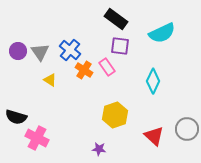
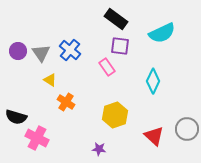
gray triangle: moved 1 px right, 1 px down
orange cross: moved 18 px left, 32 px down
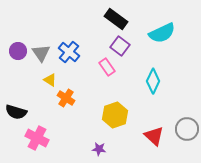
purple square: rotated 30 degrees clockwise
blue cross: moved 1 px left, 2 px down
orange cross: moved 4 px up
black semicircle: moved 5 px up
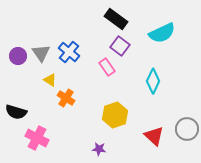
purple circle: moved 5 px down
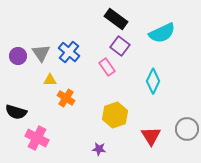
yellow triangle: rotated 32 degrees counterclockwise
red triangle: moved 3 px left; rotated 15 degrees clockwise
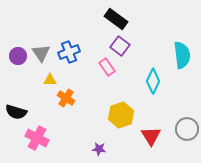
cyan semicircle: moved 20 px right, 22 px down; rotated 72 degrees counterclockwise
blue cross: rotated 30 degrees clockwise
yellow hexagon: moved 6 px right
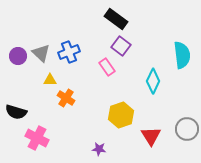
purple square: moved 1 px right
gray triangle: rotated 12 degrees counterclockwise
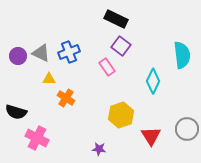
black rectangle: rotated 10 degrees counterclockwise
gray triangle: rotated 18 degrees counterclockwise
yellow triangle: moved 1 px left, 1 px up
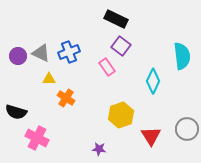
cyan semicircle: moved 1 px down
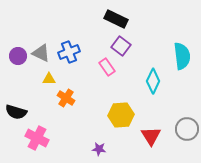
yellow hexagon: rotated 15 degrees clockwise
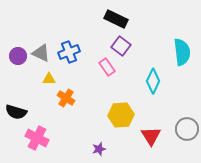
cyan semicircle: moved 4 px up
purple star: rotated 24 degrees counterclockwise
